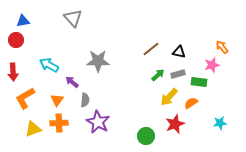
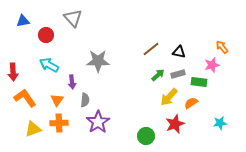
red circle: moved 30 px right, 5 px up
purple arrow: rotated 136 degrees counterclockwise
orange L-shape: rotated 85 degrees clockwise
purple star: rotated 10 degrees clockwise
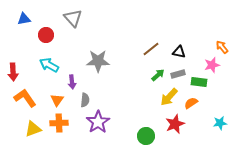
blue triangle: moved 1 px right, 2 px up
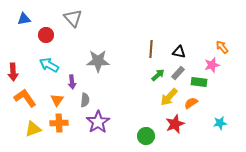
brown line: rotated 48 degrees counterclockwise
gray rectangle: moved 1 px up; rotated 32 degrees counterclockwise
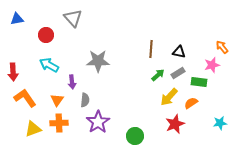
blue triangle: moved 7 px left
gray rectangle: rotated 16 degrees clockwise
green circle: moved 11 px left
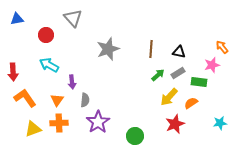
gray star: moved 10 px right, 12 px up; rotated 20 degrees counterclockwise
